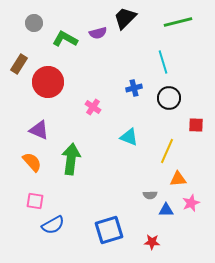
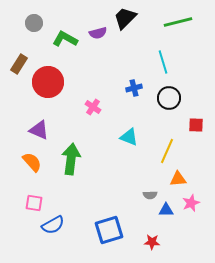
pink square: moved 1 px left, 2 px down
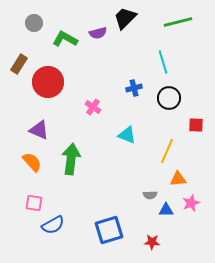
cyan triangle: moved 2 px left, 2 px up
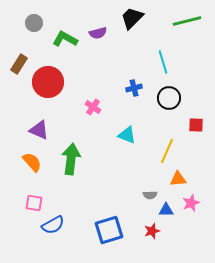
black trapezoid: moved 7 px right
green line: moved 9 px right, 1 px up
red star: moved 11 px up; rotated 21 degrees counterclockwise
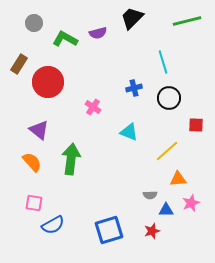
purple triangle: rotated 15 degrees clockwise
cyan triangle: moved 2 px right, 3 px up
yellow line: rotated 25 degrees clockwise
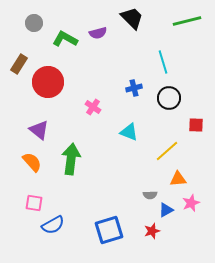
black trapezoid: rotated 90 degrees clockwise
blue triangle: rotated 28 degrees counterclockwise
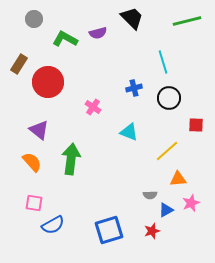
gray circle: moved 4 px up
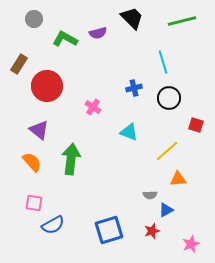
green line: moved 5 px left
red circle: moved 1 px left, 4 px down
red square: rotated 14 degrees clockwise
pink star: moved 41 px down
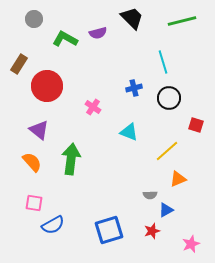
orange triangle: rotated 18 degrees counterclockwise
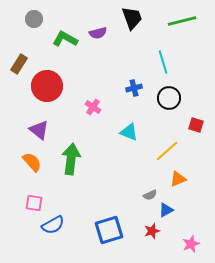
black trapezoid: rotated 25 degrees clockwise
gray semicircle: rotated 24 degrees counterclockwise
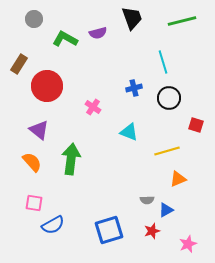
yellow line: rotated 25 degrees clockwise
gray semicircle: moved 3 px left, 5 px down; rotated 24 degrees clockwise
pink star: moved 3 px left
